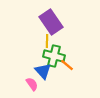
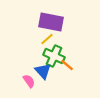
purple rectangle: rotated 45 degrees counterclockwise
yellow line: moved 2 px up; rotated 48 degrees clockwise
green cross: rotated 10 degrees clockwise
pink semicircle: moved 3 px left, 3 px up
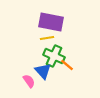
yellow line: moved 1 px up; rotated 32 degrees clockwise
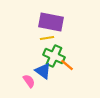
blue triangle: rotated 12 degrees counterclockwise
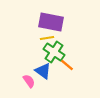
green cross: moved 4 px up; rotated 10 degrees clockwise
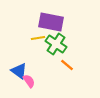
yellow line: moved 9 px left
green cross: moved 2 px right, 8 px up
blue triangle: moved 24 px left
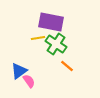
orange line: moved 1 px down
blue triangle: rotated 48 degrees clockwise
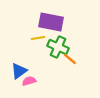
green cross: moved 2 px right, 3 px down; rotated 10 degrees counterclockwise
orange line: moved 3 px right, 7 px up
pink semicircle: rotated 72 degrees counterclockwise
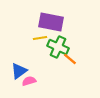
yellow line: moved 2 px right
